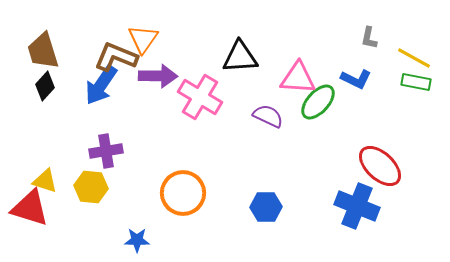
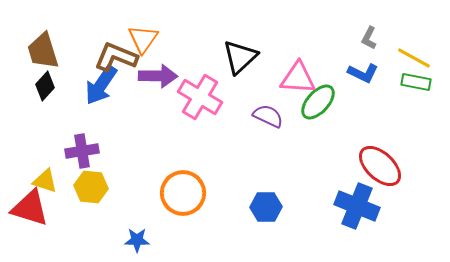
gray L-shape: rotated 15 degrees clockwise
black triangle: rotated 39 degrees counterclockwise
blue L-shape: moved 7 px right, 6 px up
purple cross: moved 24 px left
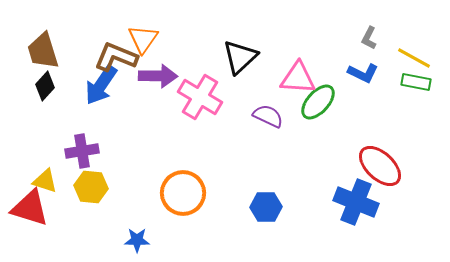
blue cross: moved 1 px left, 4 px up
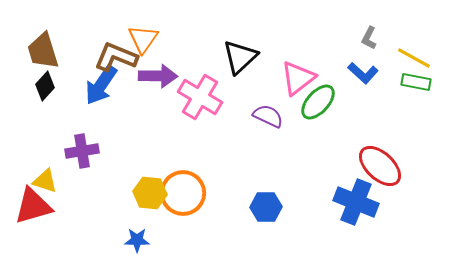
blue L-shape: rotated 16 degrees clockwise
pink triangle: rotated 42 degrees counterclockwise
yellow hexagon: moved 59 px right, 6 px down
red triangle: moved 3 px right, 2 px up; rotated 33 degrees counterclockwise
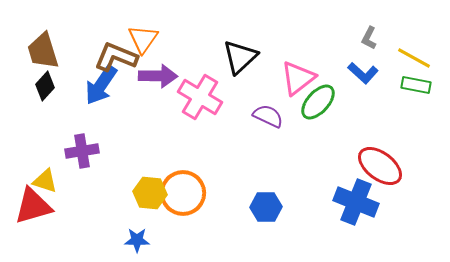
green rectangle: moved 3 px down
red ellipse: rotated 6 degrees counterclockwise
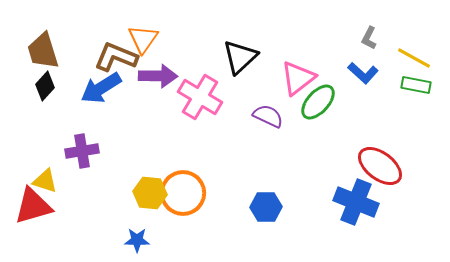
blue arrow: moved 3 px down; rotated 24 degrees clockwise
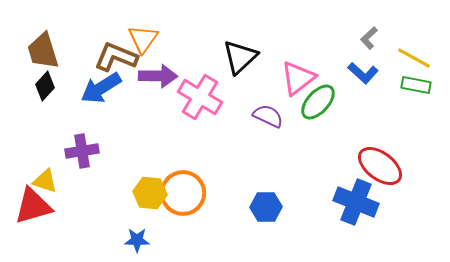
gray L-shape: rotated 20 degrees clockwise
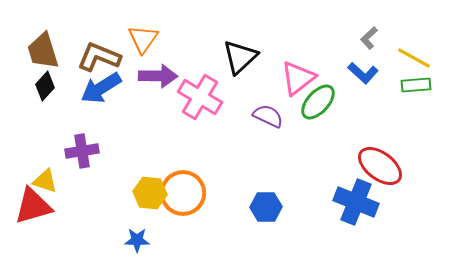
brown L-shape: moved 17 px left
green rectangle: rotated 16 degrees counterclockwise
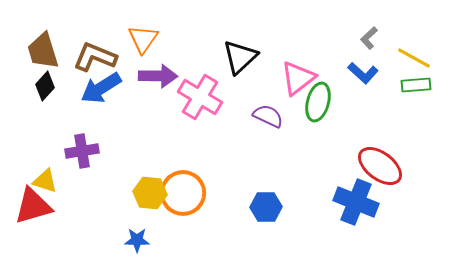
brown L-shape: moved 4 px left
green ellipse: rotated 27 degrees counterclockwise
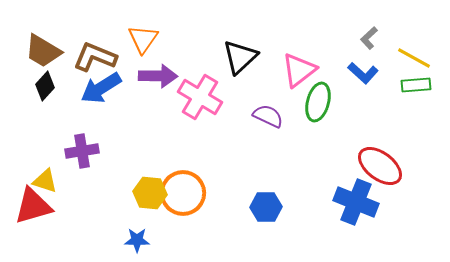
brown trapezoid: rotated 42 degrees counterclockwise
pink triangle: moved 1 px right, 8 px up
